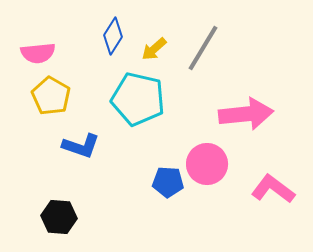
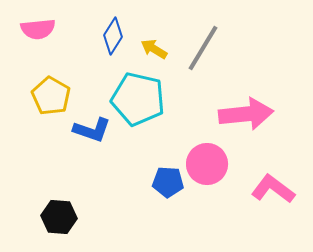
yellow arrow: rotated 72 degrees clockwise
pink semicircle: moved 24 px up
blue L-shape: moved 11 px right, 16 px up
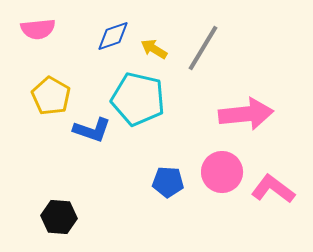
blue diamond: rotated 39 degrees clockwise
pink circle: moved 15 px right, 8 px down
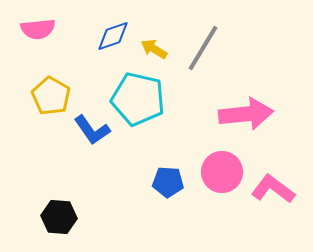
blue L-shape: rotated 36 degrees clockwise
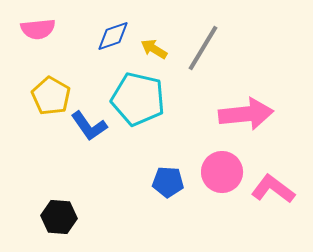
blue L-shape: moved 3 px left, 4 px up
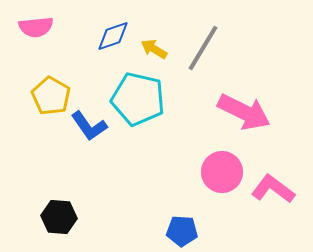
pink semicircle: moved 2 px left, 2 px up
pink arrow: moved 2 px left, 2 px up; rotated 32 degrees clockwise
blue pentagon: moved 14 px right, 49 px down
